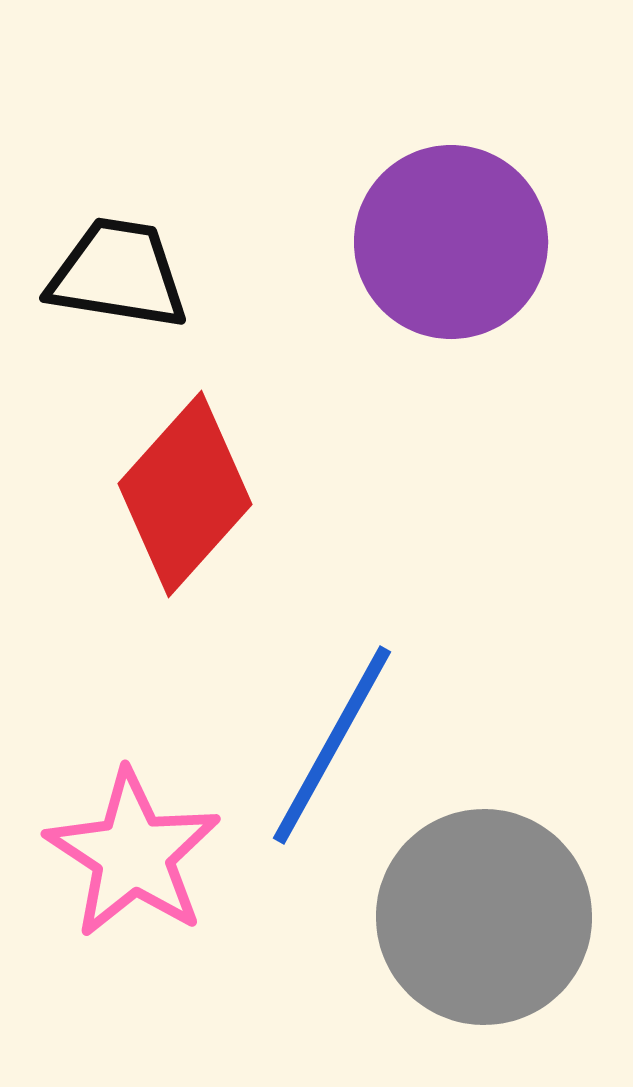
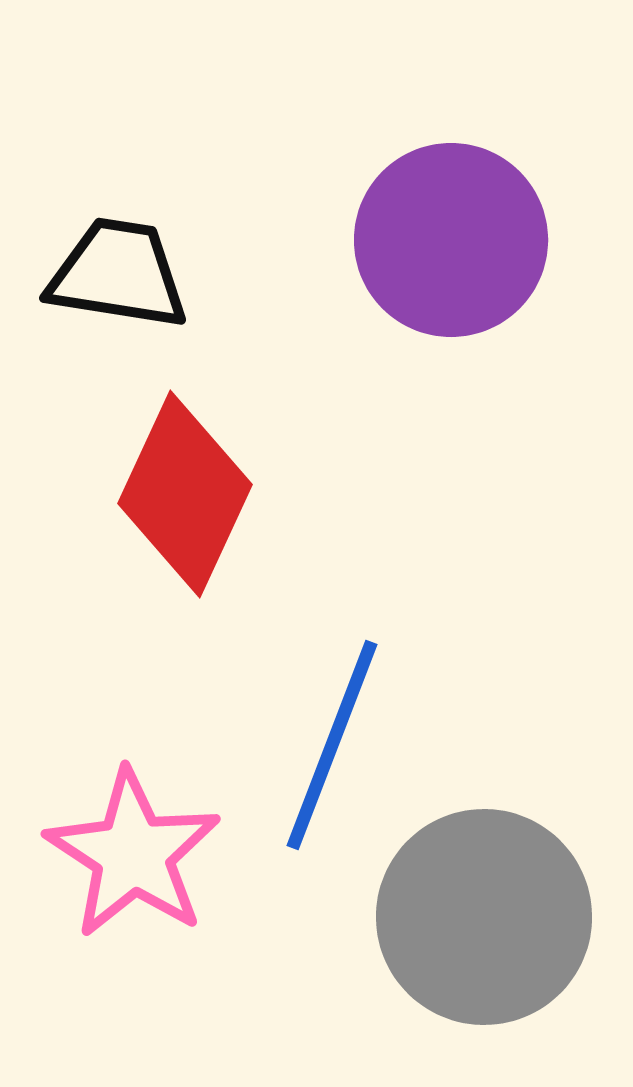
purple circle: moved 2 px up
red diamond: rotated 17 degrees counterclockwise
blue line: rotated 8 degrees counterclockwise
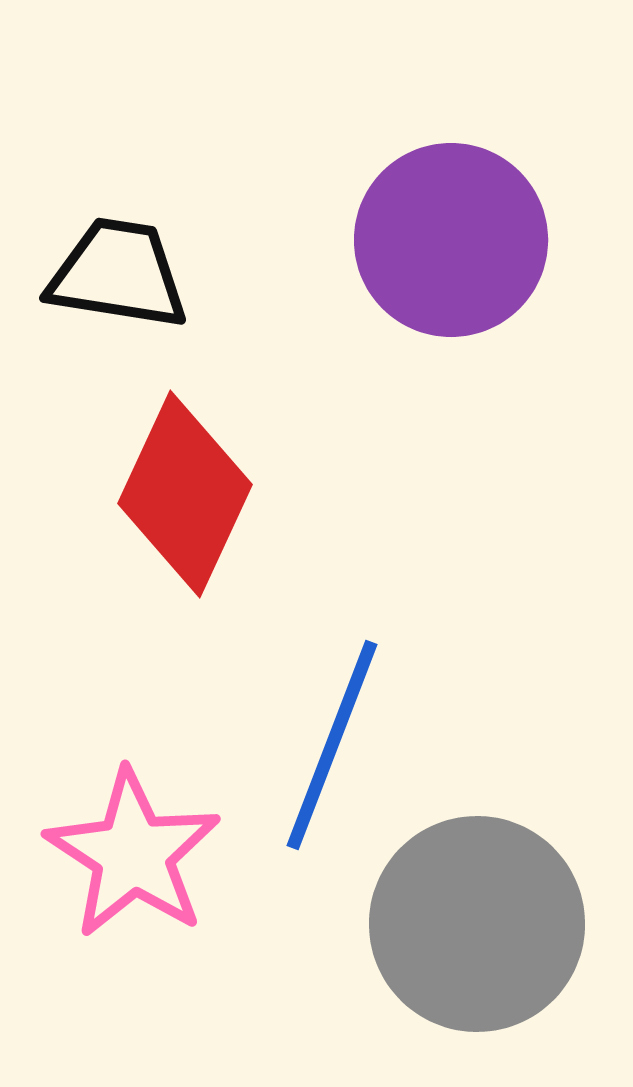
gray circle: moved 7 px left, 7 px down
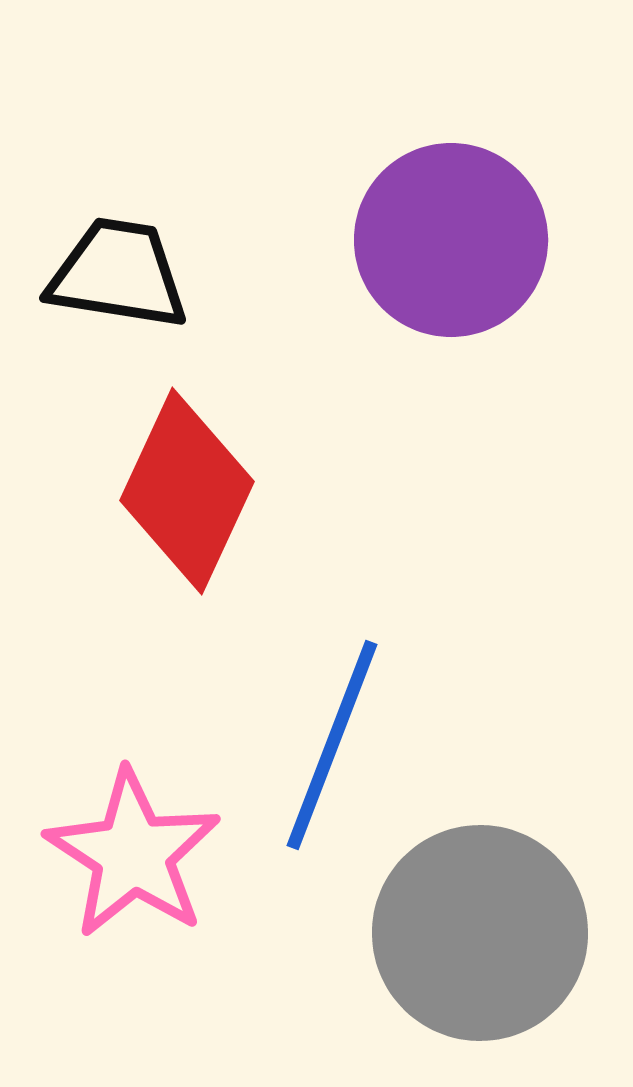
red diamond: moved 2 px right, 3 px up
gray circle: moved 3 px right, 9 px down
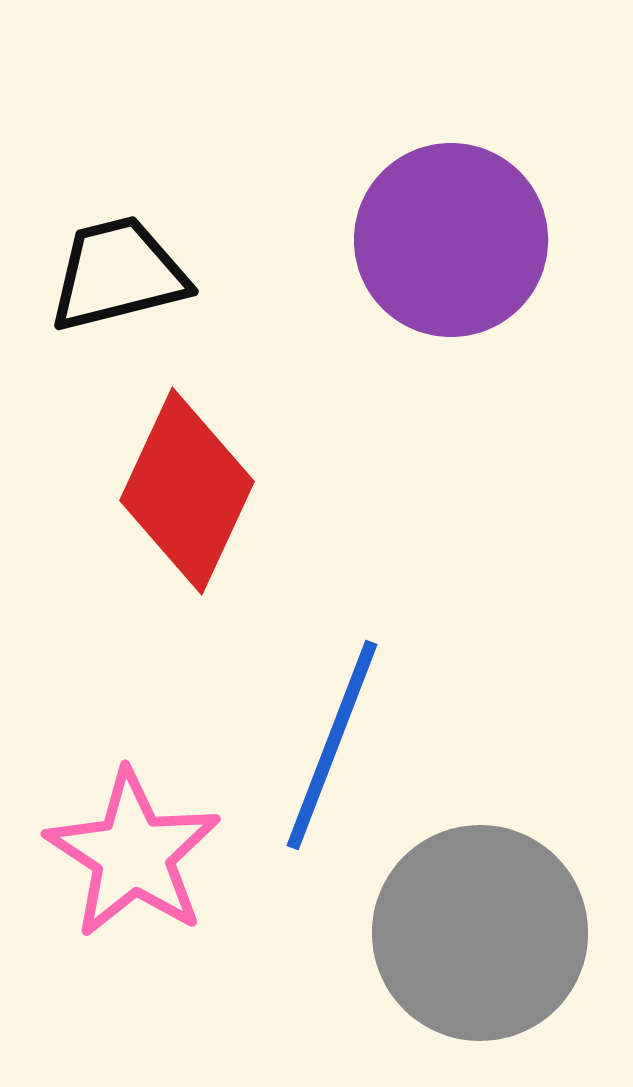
black trapezoid: rotated 23 degrees counterclockwise
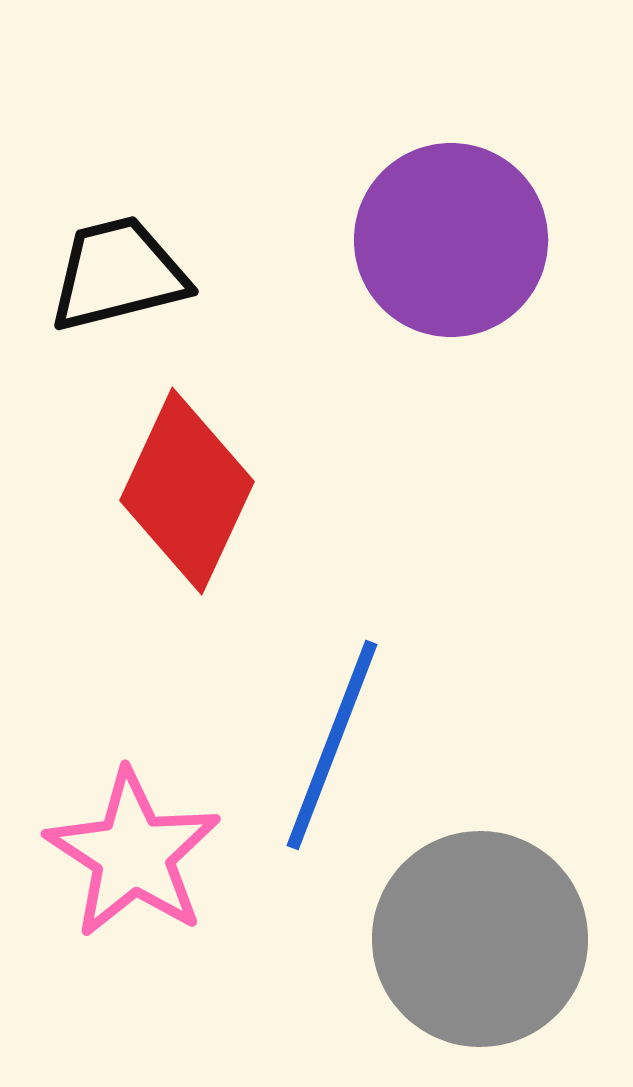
gray circle: moved 6 px down
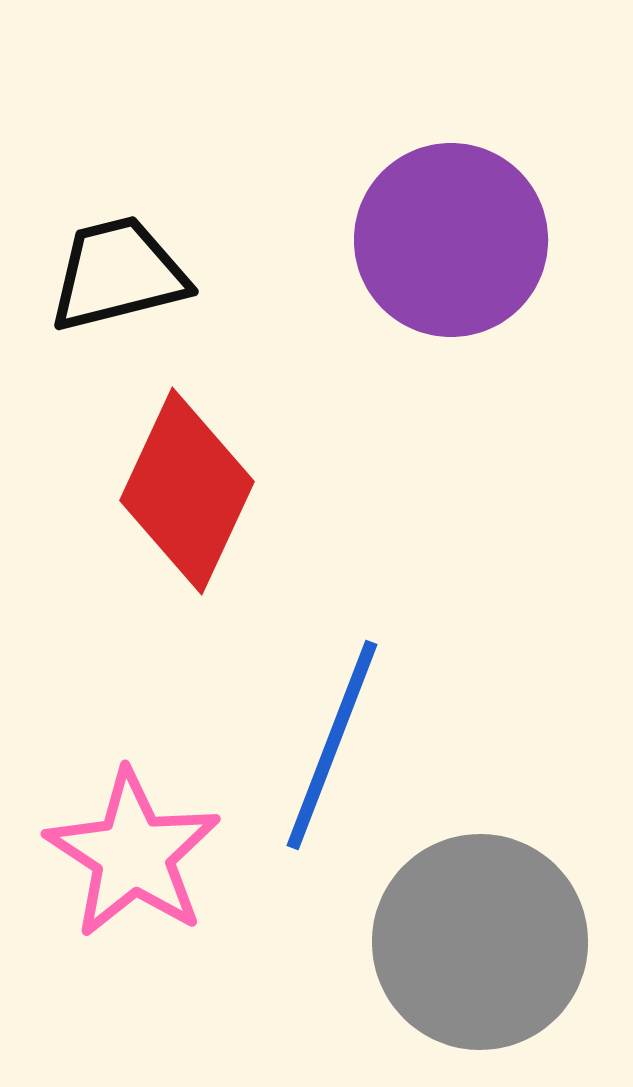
gray circle: moved 3 px down
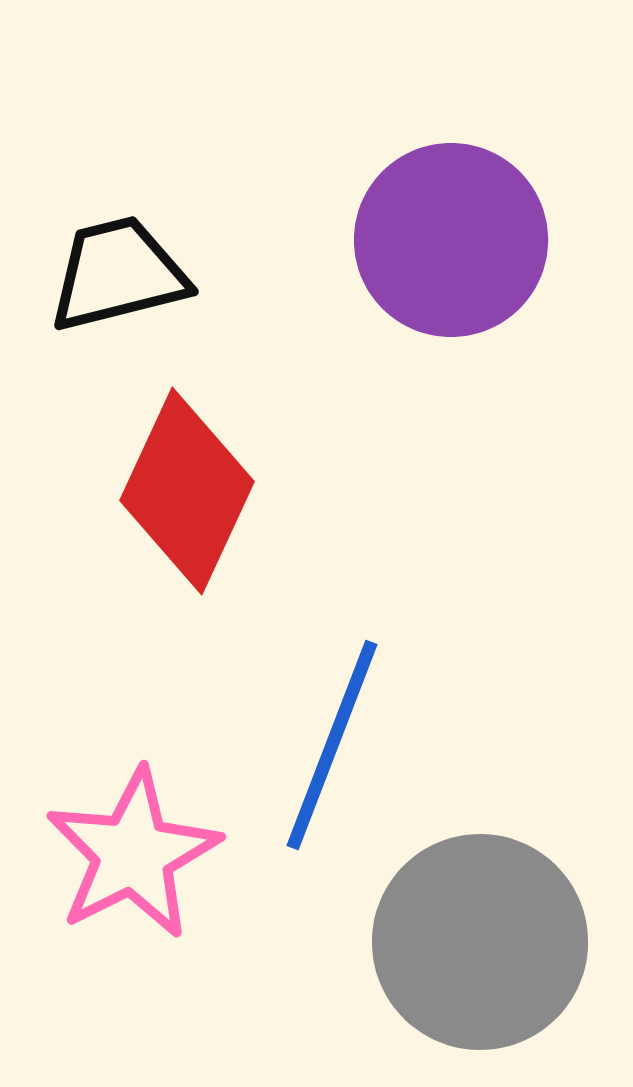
pink star: rotated 12 degrees clockwise
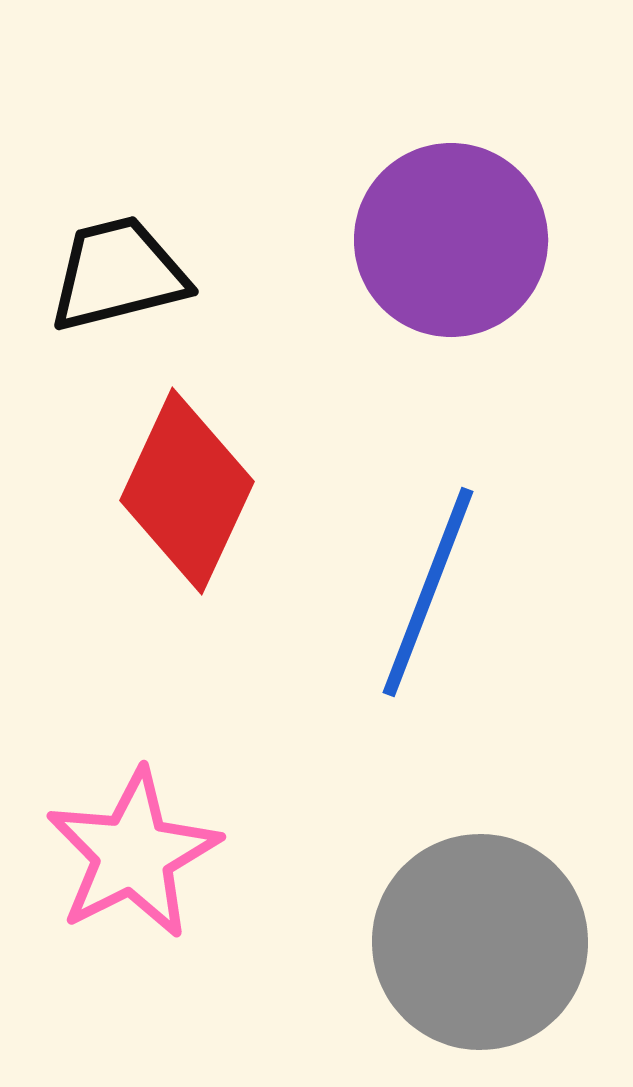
blue line: moved 96 px right, 153 px up
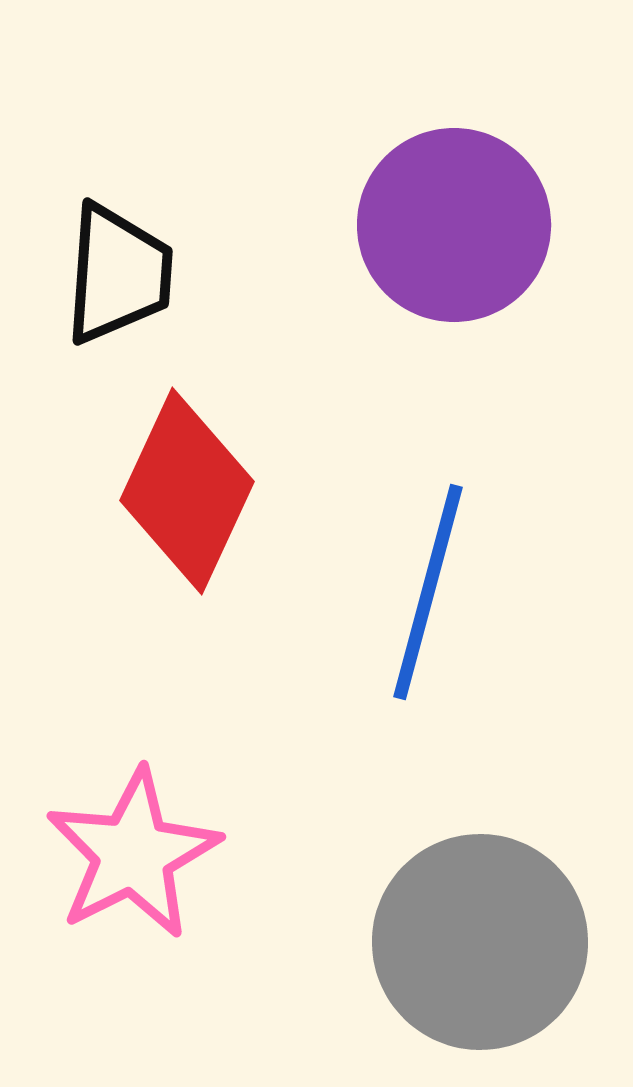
purple circle: moved 3 px right, 15 px up
black trapezoid: rotated 108 degrees clockwise
blue line: rotated 6 degrees counterclockwise
